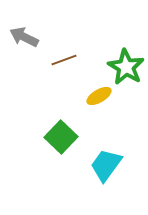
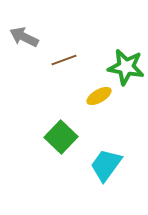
green star: rotated 21 degrees counterclockwise
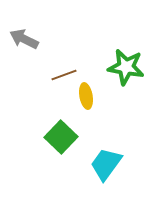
gray arrow: moved 2 px down
brown line: moved 15 px down
yellow ellipse: moved 13 px left; rotated 70 degrees counterclockwise
cyan trapezoid: moved 1 px up
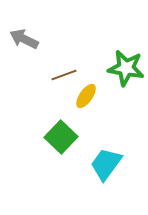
green star: moved 1 px down
yellow ellipse: rotated 45 degrees clockwise
